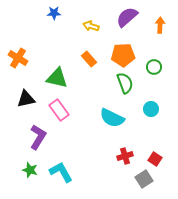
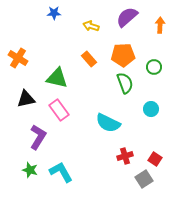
cyan semicircle: moved 4 px left, 5 px down
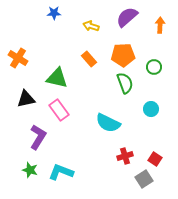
cyan L-shape: rotated 40 degrees counterclockwise
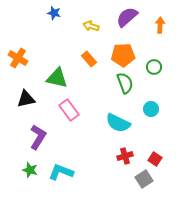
blue star: rotated 16 degrees clockwise
pink rectangle: moved 10 px right
cyan semicircle: moved 10 px right
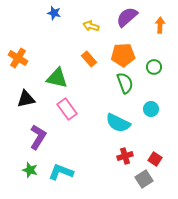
pink rectangle: moved 2 px left, 1 px up
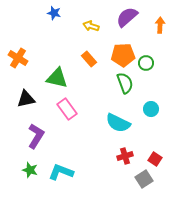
green circle: moved 8 px left, 4 px up
purple L-shape: moved 2 px left, 1 px up
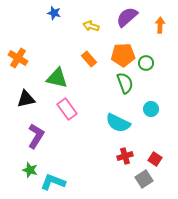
cyan L-shape: moved 8 px left, 10 px down
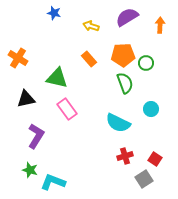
purple semicircle: rotated 10 degrees clockwise
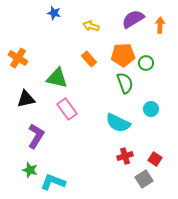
purple semicircle: moved 6 px right, 2 px down
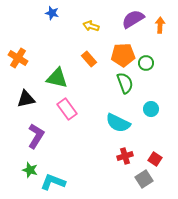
blue star: moved 2 px left
